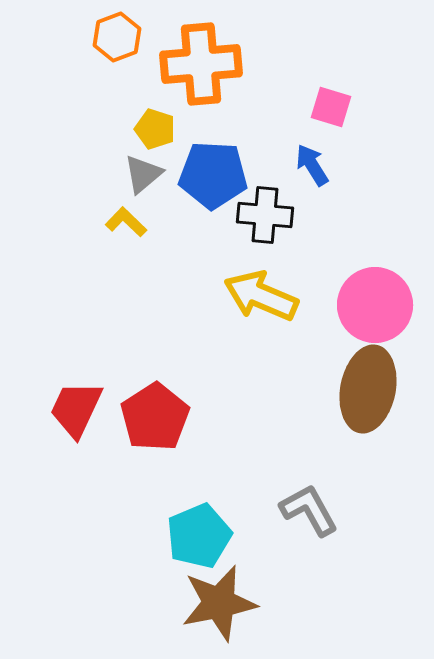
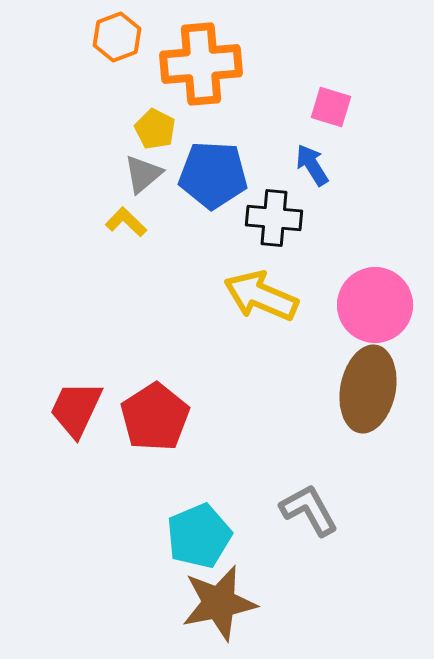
yellow pentagon: rotated 9 degrees clockwise
black cross: moved 9 px right, 3 px down
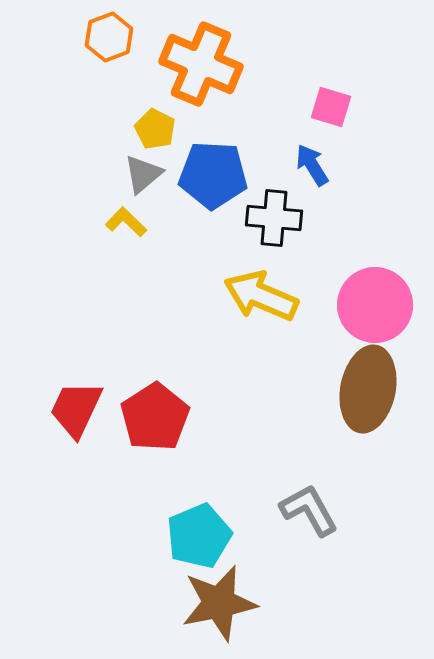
orange hexagon: moved 8 px left
orange cross: rotated 28 degrees clockwise
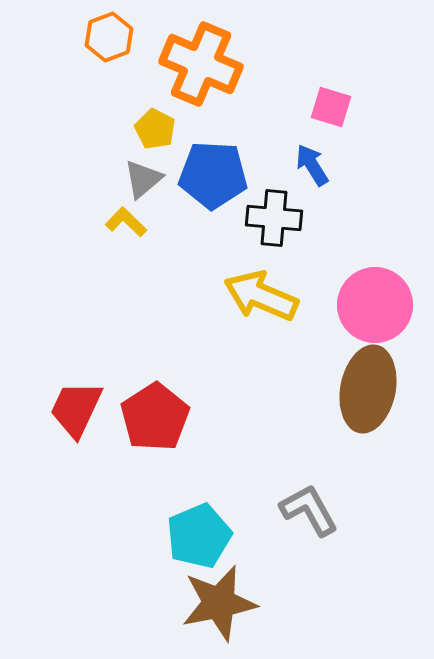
gray triangle: moved 5 px down
